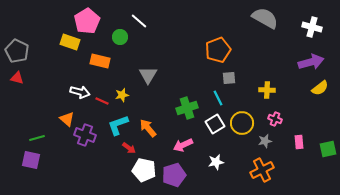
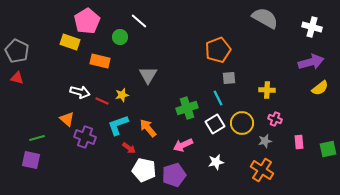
purple cross: moved 2 px down
orange cross: rotated 30 degrees counterclockwise
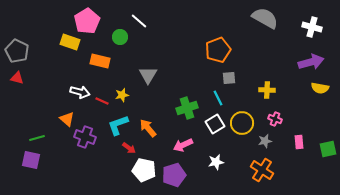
yellow semicircle: rotated 48 degrees clockwise
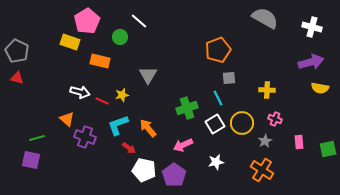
gray star: rotated 16 degrees counterclockwise
purple pentagon: rotated 20 degrees counterclockwise
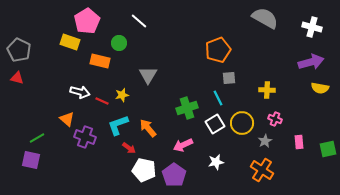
green circle: moved 1 px left, 6 px down
gray pentagon: moved 2 px right, 1 px up
green line: rotated 14 degrees counterclockwise
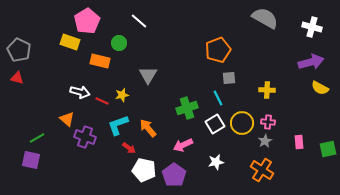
yellow semicircle: rotated 18 degrees clockwise
pink cross: moved 7 px left, 3 px down; rotated 16 degrees counterclockwise
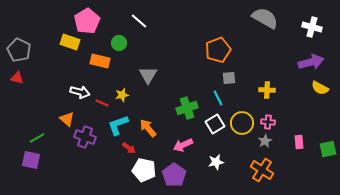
red line: moved 2 px down
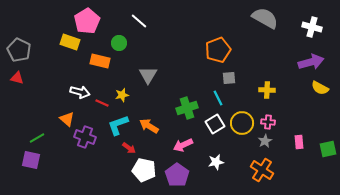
orange arrow: moved 1 px right, 2 px up; rotated 18 degrees counterclockwise
purple pentagon: moved 3 px right
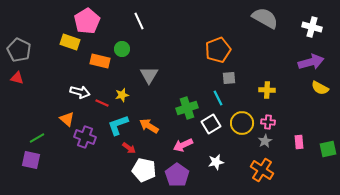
white line: rotated 24 degrees clockwise
green circle: moved 3 px right, 6 px down
gray triangle: moved 1 px right
white square: moved 4 px left
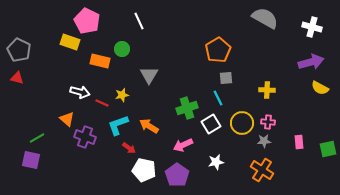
pink pentagon: rotated 15 degrees counterclockwise
orange pentagon: rotated 10 degrees counterclockwise
gray square: moved 3 px left
gray star: moved 1 px left; rotated 24 degrees clockwise
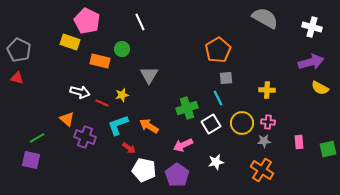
white line: moved 1 px right, 1 px down
